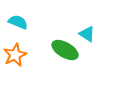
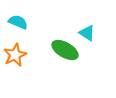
cyan triangle: moved 1 px up
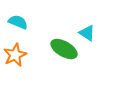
green ellipse: moved 1 px left, 1 px up
